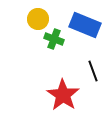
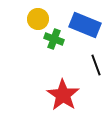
black line: moved 3 px right, 6 px up
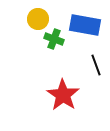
blue rectangle: rotated 12 degrees counterclockwise
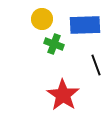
yellow circle: moved 4 px right
blue rectangle: rotated 12 degrees counterclockwise
green cross: moved 5 px down
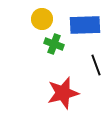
red star: moved 2 px up; rotated 24 degrees clockwise
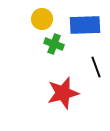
black line: moved 2 px down
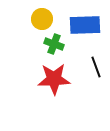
red star: moved 9 px left, 14 px up; rotated 12 degrees clockwise
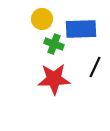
blue rectangle: moved 4 px left, 4 px down
black line: moved 1 px left; rotated 45 degrees clockwise
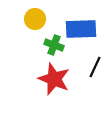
yellow circle: moved 7 px left
green cross: moved 1 px down
red star: rotated 24 degrees clockwise
